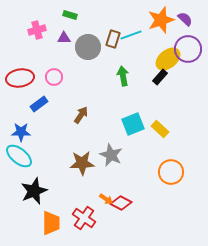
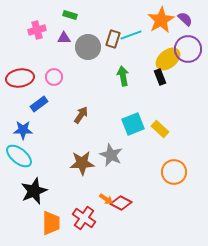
orange star: rotated 12 degrees counterclockwise
black rectangle: rotated 63 degrees counterclockwise
blue star: moved 2 px right, 2 px up
orange circle: moved 3 px right
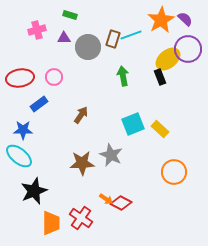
red cross: moved 3 px left
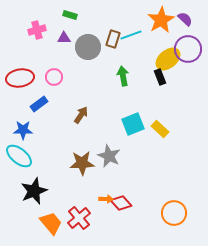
gray star: moved 2 px left, 1 px down
orange circle: moved 41 px down
orange arrow: rotated 32 degrees counterclockwise
red diamond: rotated 20 degrees clockwise
red cross: moved 2 px left; rotated 15 degrees clockwise
orange trapezoid: rotated 40 degrees counterclockwise
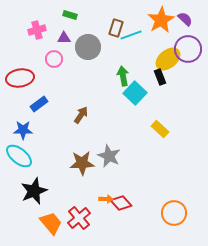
brown rectangle: moved 3 px right, 11 px up
pink circle: moved 18 px up
cyan square: moved 2 px right, 31 px up; rotated 25 degrees counterclockwise
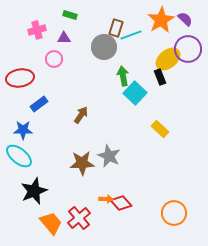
gray circle: moved 16 px right
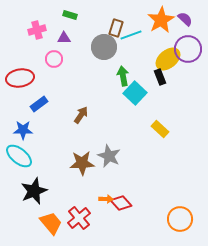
orange circle: moved 6 px right, 6 px down
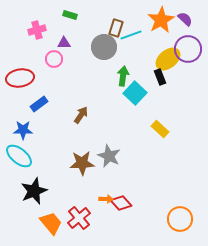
purple triangle: moved 5 px down
green arrow: rotated 18 degrees clockwise
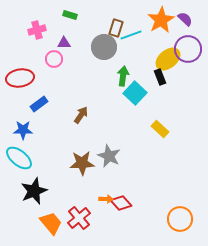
cyan ellipse: moved 2 px down
